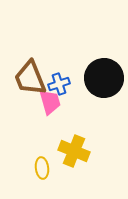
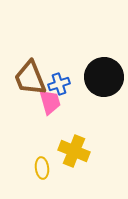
black circle: moved 1 px up
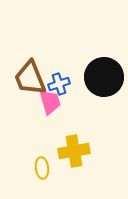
yellow cross: rotated 32 degrees counterclockwise
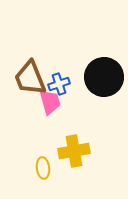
yellow ellipse: moved 1 px right
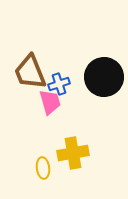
brown trapezoid: moved 6 px up
yellow cross: moved 1 px left, 2 px down
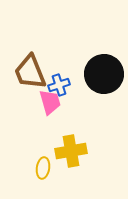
black circle: moved 3 px up
blue cross: moved 1 px down
yellow cross: moved 2 px left, 2 px up
yellow ellipse: rotated 15 degrees clockwise
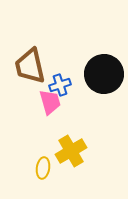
brown trapezoid: moved 6 px up; rotated 9 degrees clockwise
blue cross: moved 1 px right
yellow cross: rotated 20 degrees counterclockwise
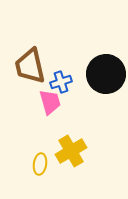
black circle: moved 2 px right
blue cross: moved 1 px right, 3 px up
yellow ellipse: moved 3 px left, 4 px up
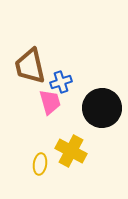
black circle: moved 4 px left, 34 px down
yellow cross: rotated 32 degrees counterclockwise
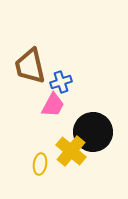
pink trapezoid: moved 3 px right, 3 px down; rotated 44 degrees clockwise
black circle: moved 9 px left, 24 px down
yellow cross: rotated 12 degrees clockwise
